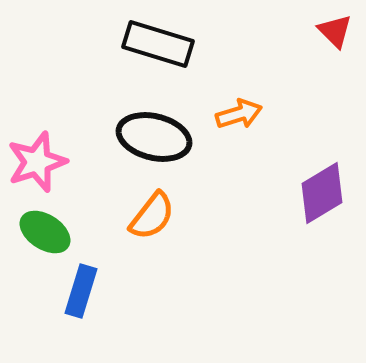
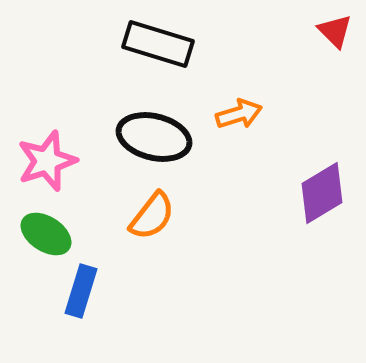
pink star: moved 10 px right, 1 px up
green ellipse: moved 1 px right, 2 px down
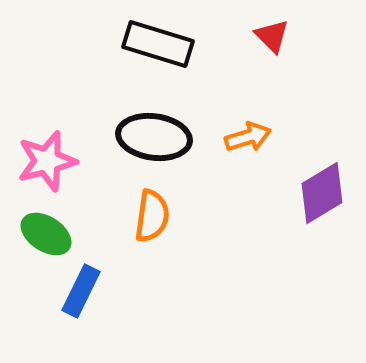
red triangle: moved 63 px left, 5 px down
orange arrow: moved 9 px right, 23 px down
black ellipse: rotated 6 degrees counterclockwise
pink star: rotated 4 degrees clockwise
orange semicircle: rotated 30 degrees counterclockwise
blue rectangle: rotated 9 degrees clockwise
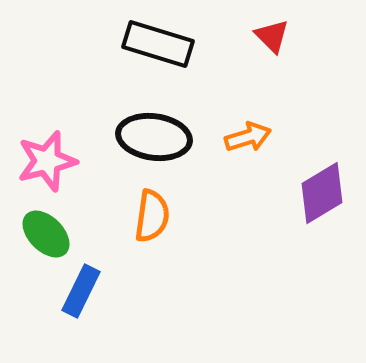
green ellipse: rotated 12 degrees clockwise
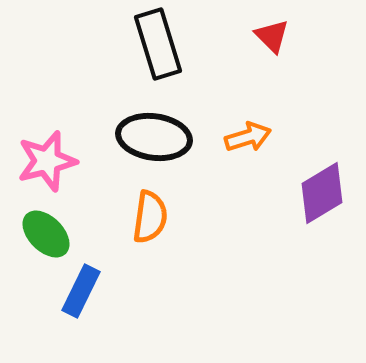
black rectangle: rotated 56 degrees clockwise
orange semicircle: moved 2 px left, 1 px down
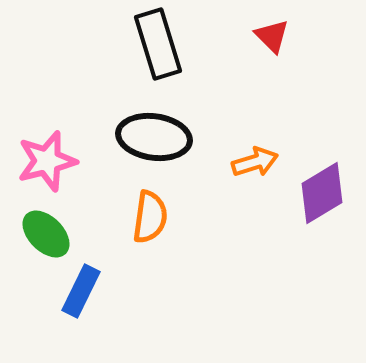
orange arrow: moved 7 px right, 25 px down
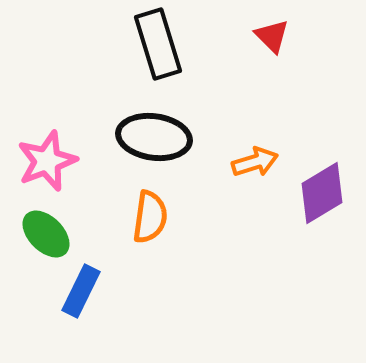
pink star: rotated 6 degrees counterclockwise
